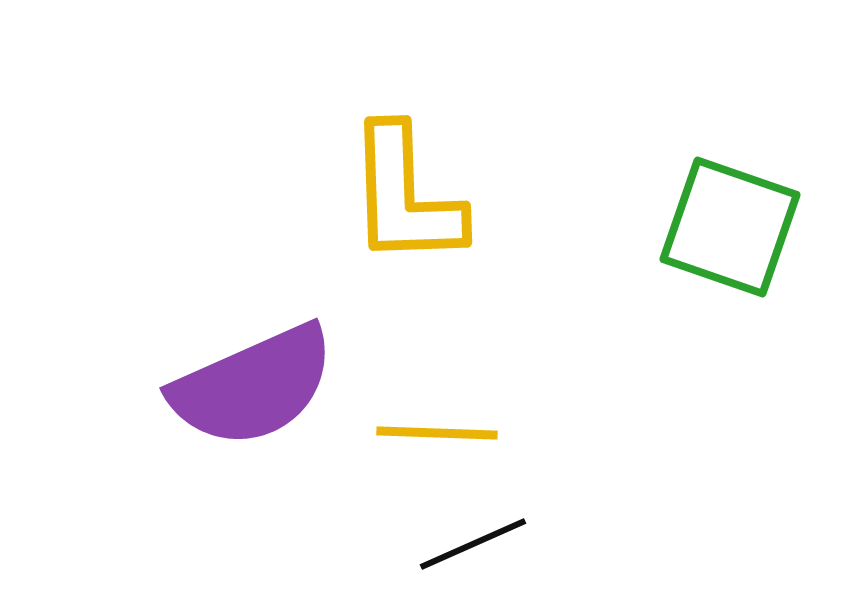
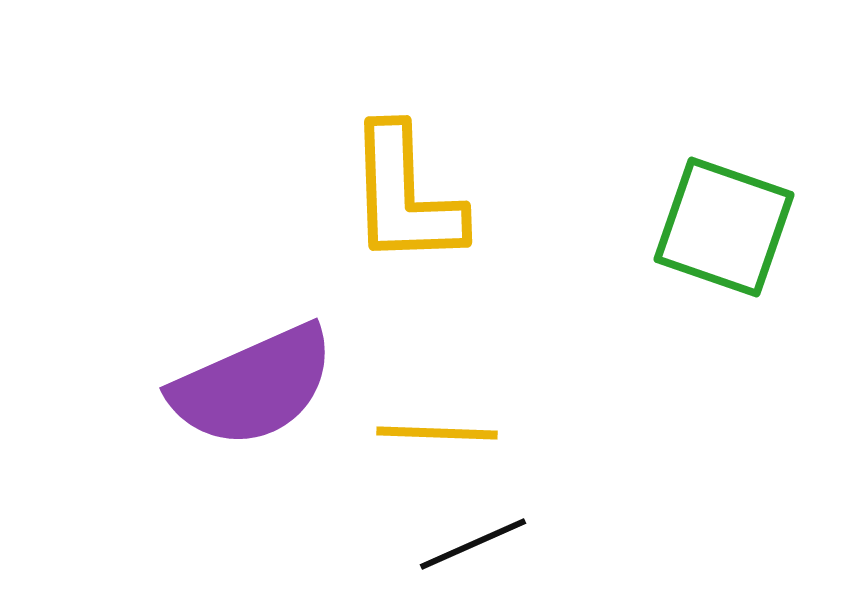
green square: moved 6 px left
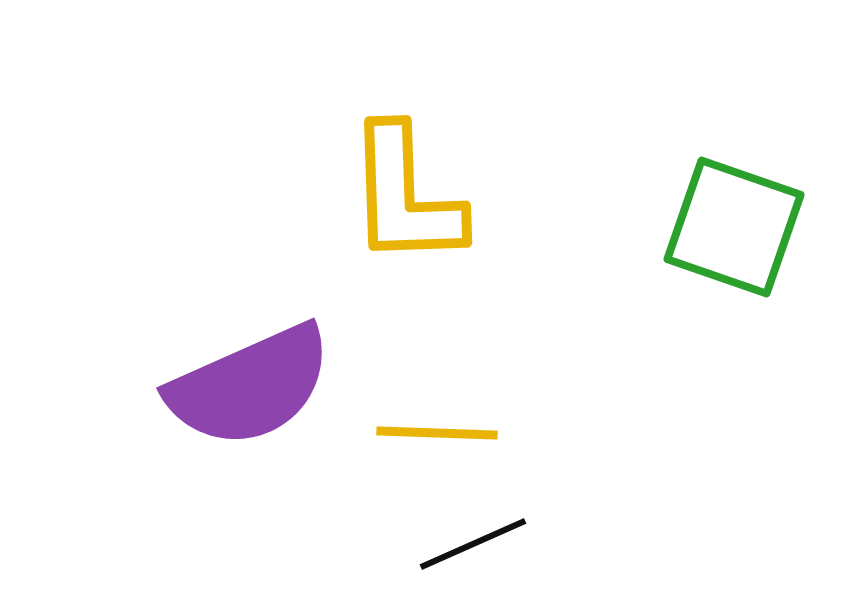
green square: moved 10 px right
purple semicircle: moved 3 px left
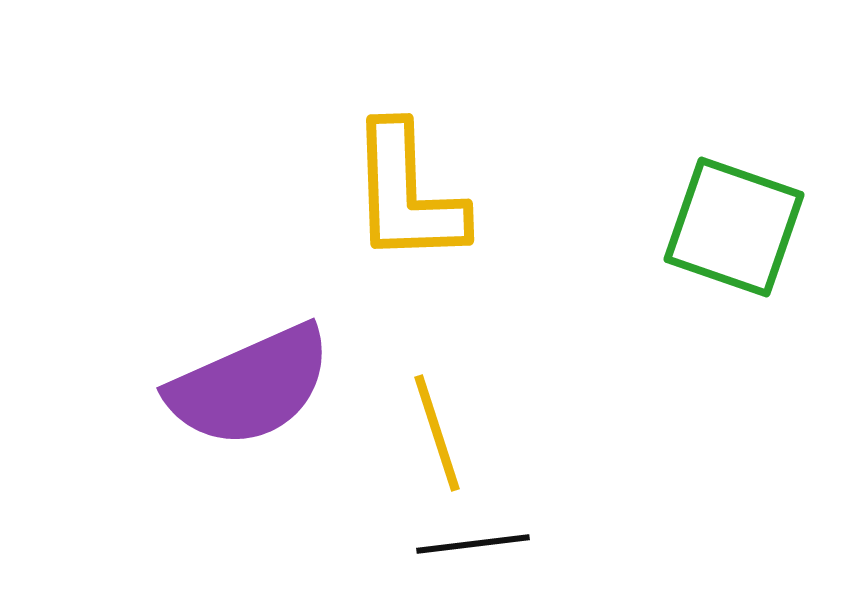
yellow L-shape: moved 2 px right, 2 px up
yellow line: rotated 70 degrees clockwise
black line: rotated 17 degrees clockwise
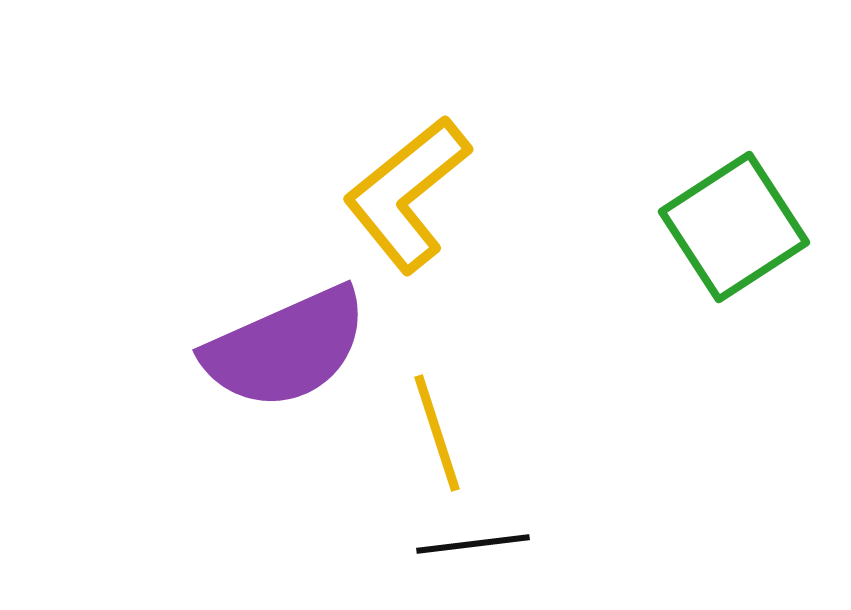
yellow L-shape: rotated 53 degrees clockwise
green square: rotated 38 degrees clockwise
purple semicircle: moved 36 px right, 38 px up
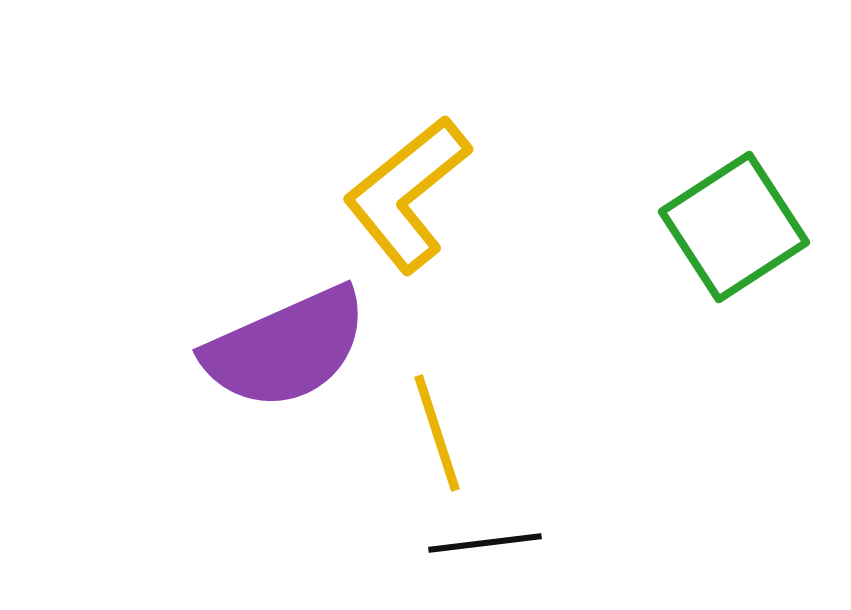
black line: moved 12 px right, 1 px up
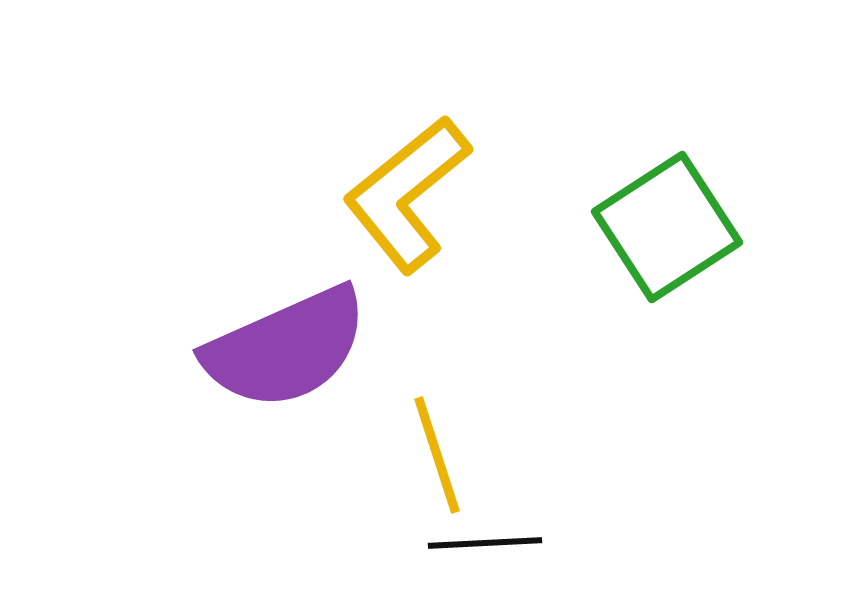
green square: moved 67 px left
yellow line: moved 22 px down
black line: rotated 4 degrees clockwise
